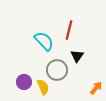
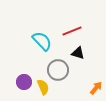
red line: moved 3 px right, 1 px down; rotated 54 degrees clockwise
cyan semicircle: moved 2 px left
black triangle: moved 1 px right, 3 px up; rotated 48 degrees counterclockwise
gray circle: moved 1 px right
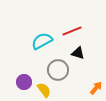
cyan semicircle: rotated 75 degrees counterclockwise
yellow semicircle: moved 1 px right, 3 px down; rotated 14 degrees counterclockwise
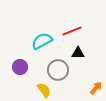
black triangle: rotated 16 degrees counterclockwise
purple circle: moved 4 px left, 15 px up
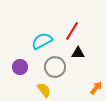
red line: rotated 36 degrees counterclockwise
gray circle: moved 3 px left, 3 px up
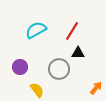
cyan semicircle: moved 6 px left, 11 px up
gray circle: moved 4 px right, 2 px down
yellow semicircle: moved 7 px left
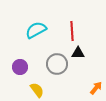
red line: rotated 36 degrees counterclockwise
gray circle: moved 2 px left, 5 px up
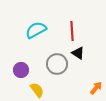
black triangle: rotated 32 degrees clockwise
purple circle: moved 1 px right, 3 px down
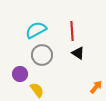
gray circle: moved 15 px left, 9 px up
purple circle: moved 1 px left, 4 px down
orange arrow: moved 1 px up
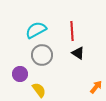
yellow semicircle: moved 2 px right
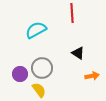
red line: moved 18 px up
gray circle: moved 13 px down
orange arrow: moved 4 px left, 11 px up; rotated 40 degrees clockwise
